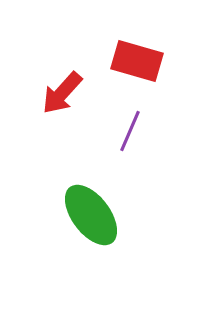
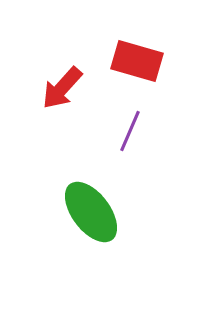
red arrow: moved 5 px up
green ellipse: moved 3 px up
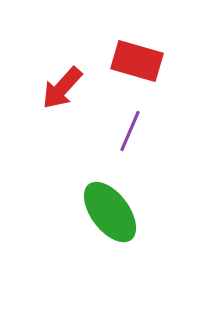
green ellipse: moved 19 px right
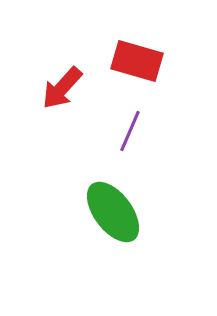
green ellipse: moved 3 px right
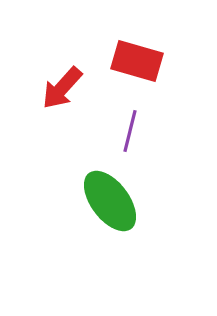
purple line: rotated 9 degrees counterclockwise
green ellipse: moved 3 px left, 11 px up
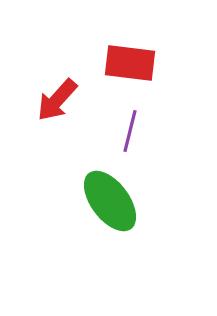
red rectangle: moved 7 px left, 2 px down; rotated 9 degrees counterclockwise
red arrow: moved 5 px left, 12 px down
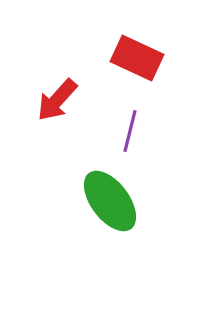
red rectangle: moved 7 px right, 5 px up; rotated 18 degrees clockwise
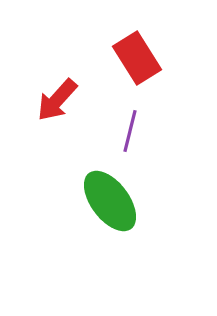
red rectangle: rotated 33 degrees clockwise
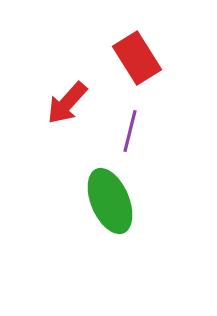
red arrow: moved 10 px right, 3 px down
green ellipse: rotated 14 degrees clockwise
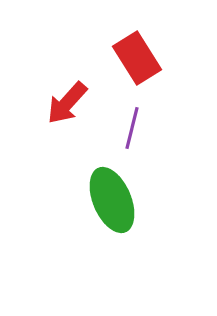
purple line: moved 2 px right, 3 px up
green ellipse: moved 2 px right, 1 px up
